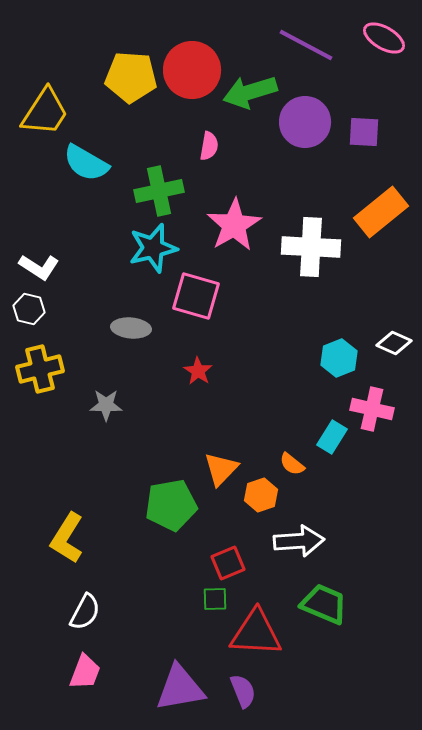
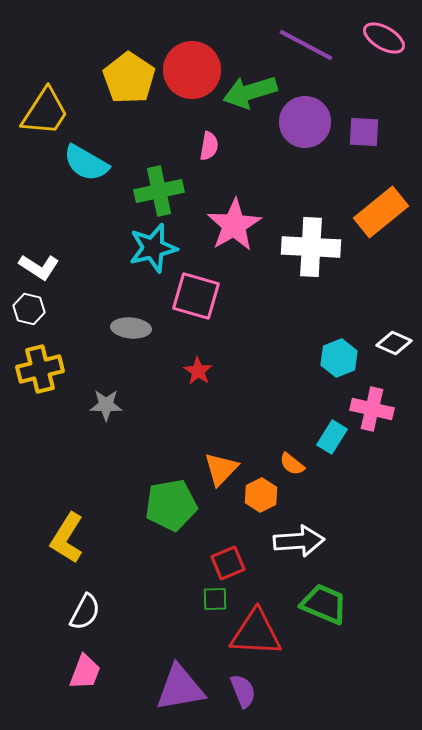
yellow pentagon: moved 2 px left, 1 px down; rotated 30 degrees clockwise
orange hexagon: rotated 8 degrees counterclockwise
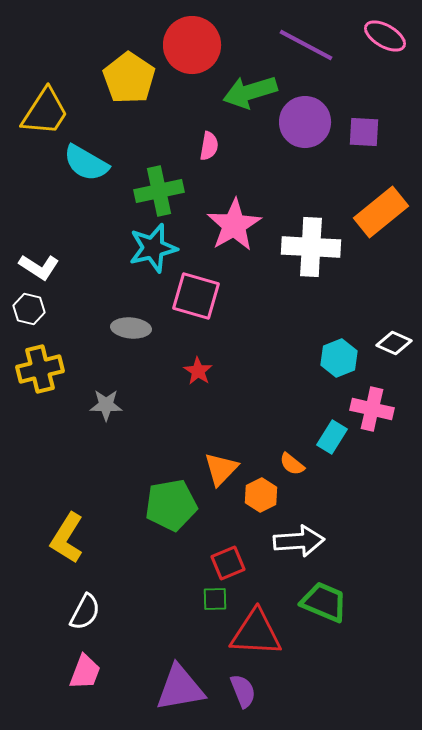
pink ellipse: moved 1 px right, 2 px up
red circle: moved 25 px up
green trapezoid: moved 2 px up
